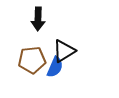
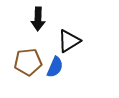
black triangle: moved 5 px right, 10 px up
brown pentagon: moved 4 px left, 2 px down
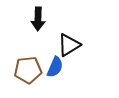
black triangle: moved 4 px down
brown pentagon: moved 8 px down
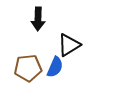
brown pentagon: moved 2 px up
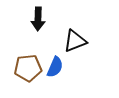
black triangle: moved 6 px right, 4 px up; rotated 10 degrees clockwise
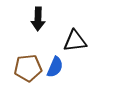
black triangle: rotated 15 degrees clockwise
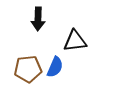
brown pentagon: moved 1 px down
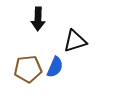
black triangle: rotated 10 degrees counterclockwise
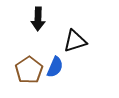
brown pentagon: moved 1 px right, 1 px down; rotated 28 degrees counterclockwise
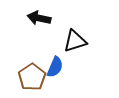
black arrow: moved 1 px right, 1 px up; rotated 100 degrees clockwise
brown pentagon: moved 3 px right, 7 px down
